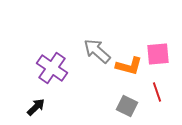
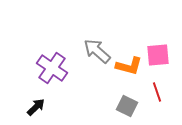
pink square: moved 1 px down
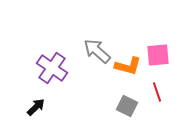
orange L-shape: moved 1 px left
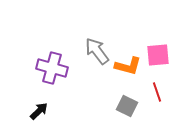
gray arrow: rotated 12 degrees clockwise
purple cross: rotated 20 degrees counterclockwise
black arrow: moved 3 px right, 4 px down
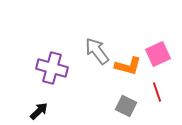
pink square: moved 1 px up; rotated 20 degrees counterclockwise
gray square: moved 1 px left
